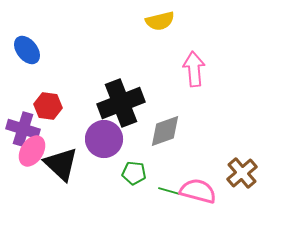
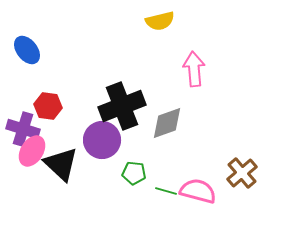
black cross: moved 1 px right, 3 px down
gray diamond: moved 2 px right, 8 px up
purple circle: moved 2 px left, 1 px down
green line: moved 3 px left
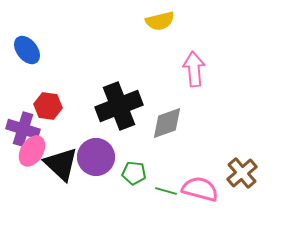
black cross: moved 3 px left
purple circle: moved 6 px left, 17 px down
pink semicircle: moved 2 px right, 2 px up
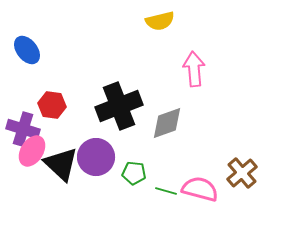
red hexagon: moved 4 px right, 1 px up
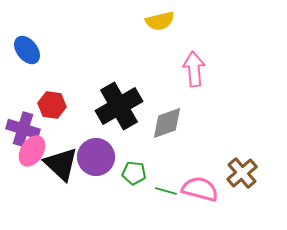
black cross: rotated 9 degrees counterclockwise
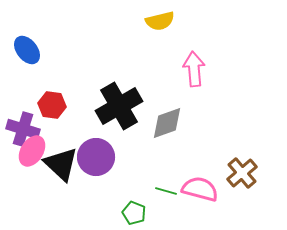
green pentagon: moved 40 px down; rotated 15 degrees clockwise
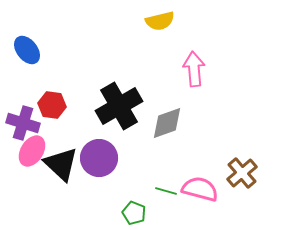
purple cross: moved 6 px up
purple circle: moved 3 px right, 1 px down
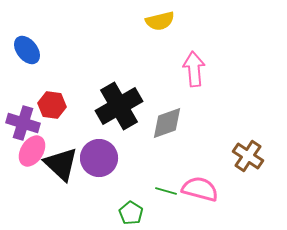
brown cross: moved 6 px right, 17 px up; rotated 16 degrees counterclockwise
green pentagon: moved 3 px left; rotated 10 degrees clockwise
